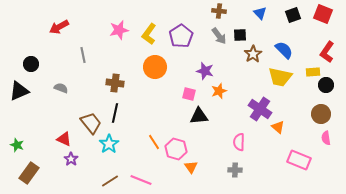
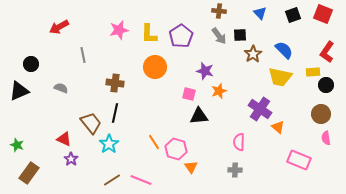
yellow L-shape at (149, 34): rotated 35 degrees counterclockwise
brown line at (110, 181): moved 2 px right, 1 px up
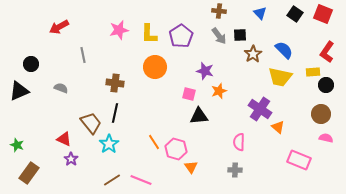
black square at (293, 15): moved 2 px right, 1 px up; rotated 35 degrees counterclockwise
pink semicircle at (326, 138): rotated 112 degrees clockwise
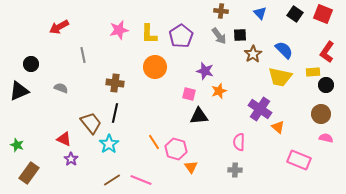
brown cross at (219, 11): moved 2 px right
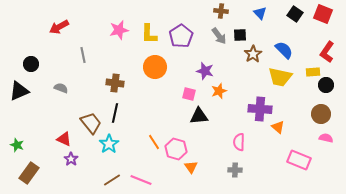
purple cross at (260, 109): rotated 30 degrees counterclockwise
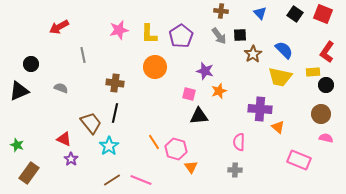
cyan star at (109, 144): moved 2 px down
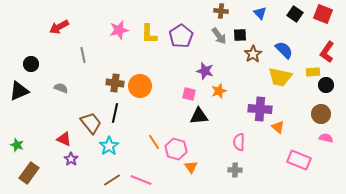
orange circle at (155, 67): moved 15 px left, 19 px down
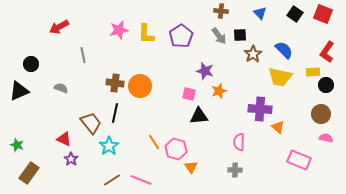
yellow L-shape at (149, 34): moved 3 px left
